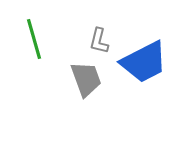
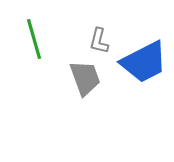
gray trapezoid: moved 1 px left, 1 px up
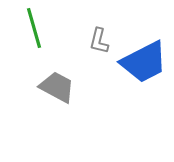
green line: moved 11 px up
gray trapezoid: moved 28 px left, 9 px down; rotated 42 degrees counterclockwise
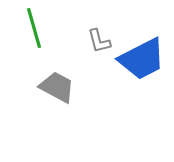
gray L-shape: rotated 28 degrees counterclockwise
blue trapezoid: moved 2 px left, 3 px up
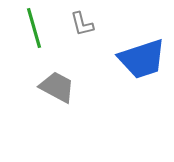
gray L-shape: moved 17 px left, 17 px up
blue trapezoid: rotated 9 degrees clockwise
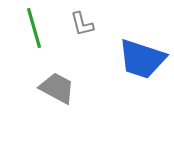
blue trapezoid: rotated 36 degrees clockwise
gray trapezoid: moved 1 px down
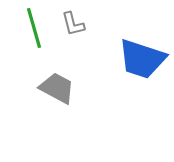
gray L-shape: moved 9 px left
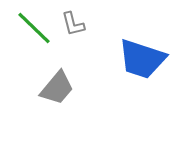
green line: rotated 30 degrees counterclockwise
gray trapezoid: rotated 102 degrees clockwise
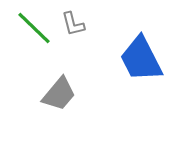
blue trapezoid: moved 1 px left; rotated 45 degrees clockwise
gray trapezoid: moved 2 px right, 6 px down
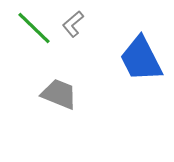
gray L-shape: rotated 64 degrees clockwise
gray trapezoid: rotated 108 degrees counterclockwise
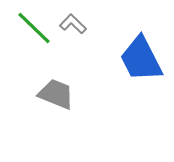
gray L-shape: rotated 84 degrees clockwise
gray trapezoid: moved 3 px left
